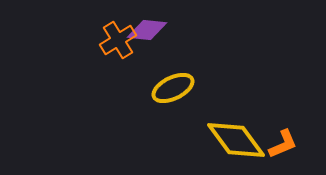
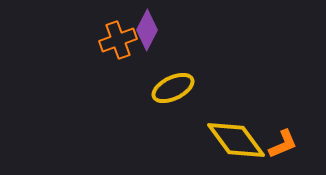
purple diamond: rotated 69 degrees counterclockwise
orange cross: rotated 12 degrees clockwise
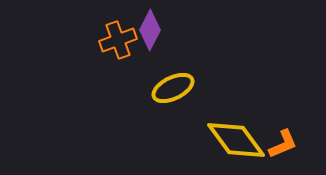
purple diamond: moved 3 px right
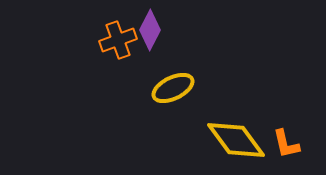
orange L-shape: moved 3 px right; rotated 100 degrees clockwise
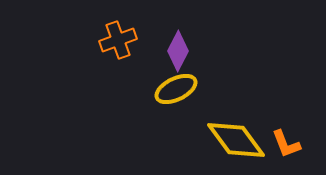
purple diamond: moved 28 px right, 21 px down
yellow ellipse: moved 3 px right, 1 px down
orange L-shape: rotated 8 degrees counterclockwise
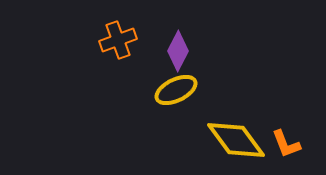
yellow ellipse: moved 1 px down
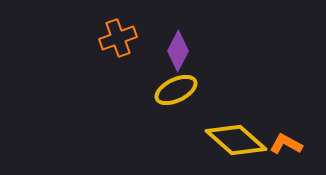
orange cross: moved 2 px up
yellow diamond: rotated 12 degrees counterclockwise
orange L-shape: rotated 140 degrees clockwise
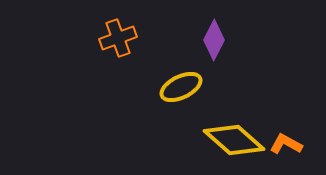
purple diamond: moved 36 px right, 11 px up
yellow ellipse: moved 5 px right, 3 px up
yellow diamond: moved 2 px left
